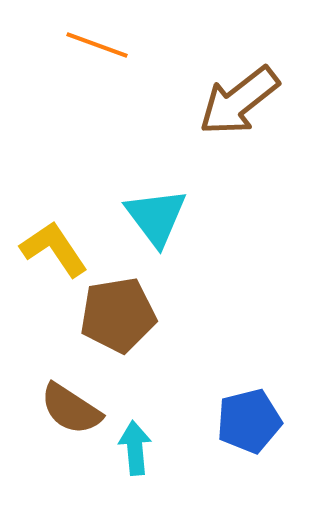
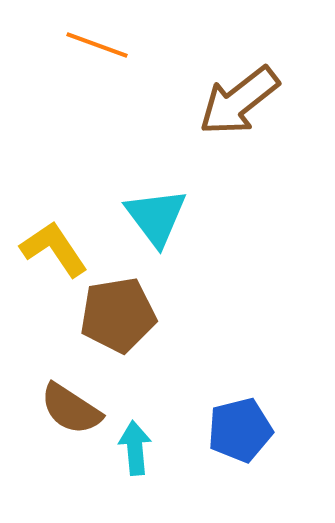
blue pentagon: moved 9 px left, 9 px down
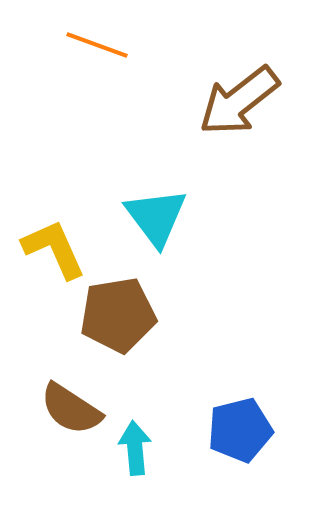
yellow L-shape: rotated 10 degrees clockwise
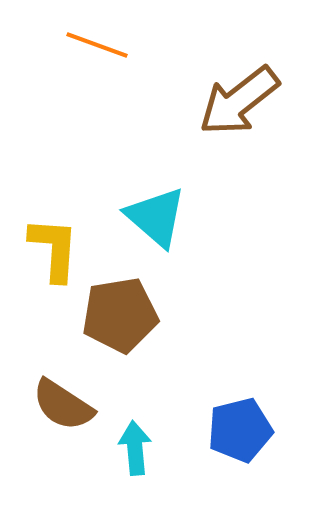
cyan triangle: rotated 12 degrees counterclockwise
yellow L-shape: rotated 28 degrees clockwise
brown pentagon: moved 2 px right
brown semicircle: moved 8 px left, 4 px up
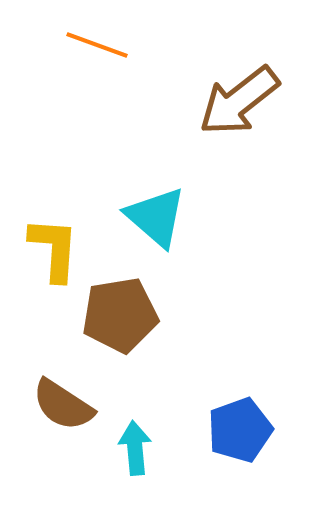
blue pentagon: rotated 6 degrees counterclockwise
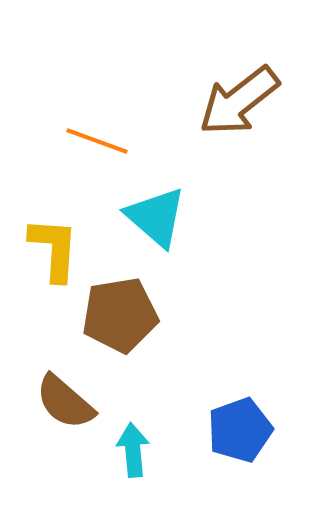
orange line: moved 96 px down
brown semicircle: moved 2 px right, 3 px up; rotated 8 degrees clockwise
cyan arrow: moved 2 px left, 2 px down
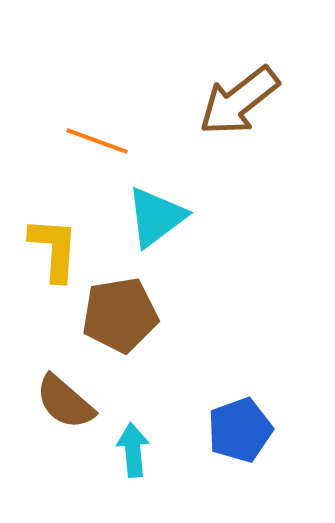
cyan triangle: rotated 42 degrees clockwise
